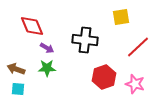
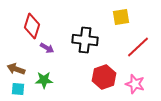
red diamond: rotated 40 degrees clockwise
green star: moved 3 px left, 12 px down
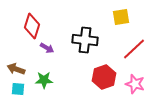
red line: moved 4 px left, 2 px down
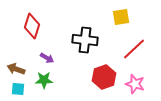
purple arrow: moved 10 px down
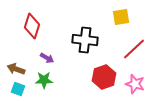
cyan square: rotated 16 degrees clockwise
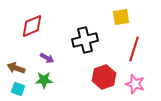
red diamond: rotated 50 degrees clockwise
black cross: rotated 20 degrees counterclockwise
red line: rotated 30 degrees counterclockwise
brown arrow: moved 1 px up
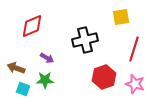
green star: moved 1 px right
cyan square: moved 5 px right
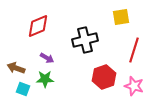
red diamond: moved 6 px right
red line: moved 1 px down
green star: moved 1 px up
pink star: moved 1 px left, 2 px down
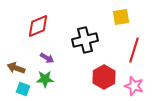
red hexagon: rotated 10 degrees counterclockwise
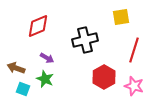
green star: rotated 24 degrees clockwise
